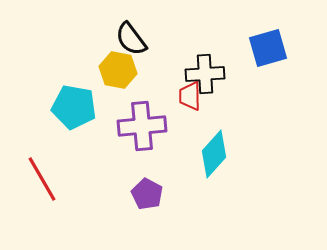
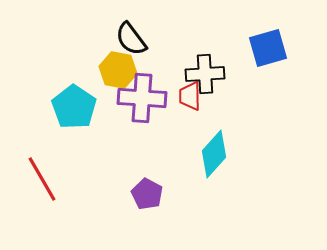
cyan pentagon: rotated 24 degrees clockwise
purple cross: moved 28 px up; rotated 9 degrees clockwise
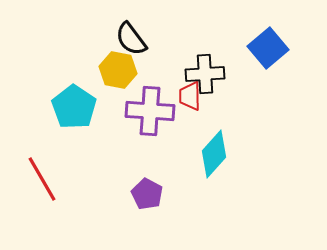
blue square: rotated 24 degrees counterclockwise
purple cross: moved 8 px right, 13 px down
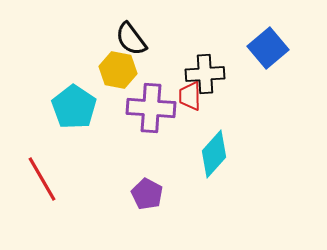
purple cross: moved 1 px right, 3 px up
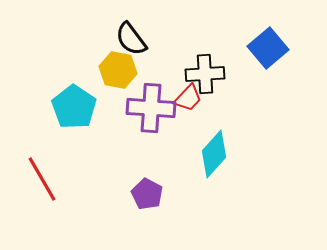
red trapezoid: moved 2 px left, 2 px down; rotated 136 degrees counterclockwise
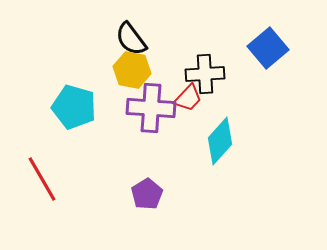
yellow hexagon: moved 14 px right
cyan pentagon: rotated 18 degrees counterclockwise
cyan diamond: moved 6 px right, 13 px up
purple pentagon: rotated 12 degrees clockwise
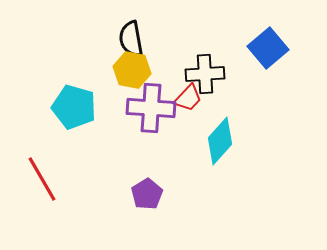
black semicircle: rotated 27 degrees clockwise
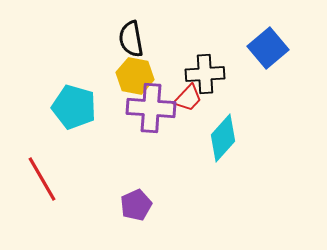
yellow hexagon: moved 3 px right, 6 px down
cyan diamond: moved 3 px right, 3 px up
purple pentagon: moved 11 px left, 11 px down; rotated 8 degrees clockwise
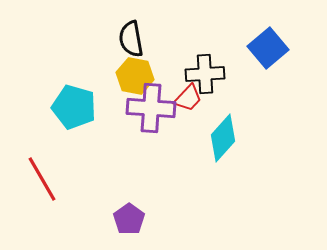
purple pentagon: moved 7 px left, 14 px down; rotated 12 degrees counterclockwise
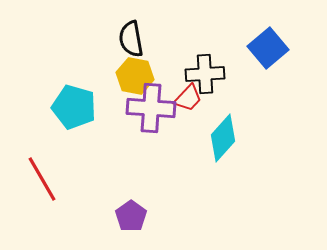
purple pentagon: moved 2 px right, 3 px up
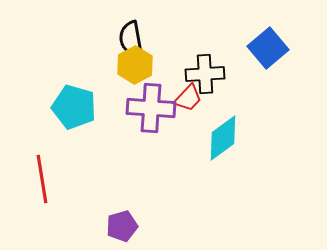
yellow hexagon: moved 11 px up; rotated 21 degrees clockwise
cyan diamond: rotated 12 degrees clockwise
red line: rotated 21 degrees clockwise
purple pentagon: moved 9 px left, 10 px down; rotated 20 degrees clockwise
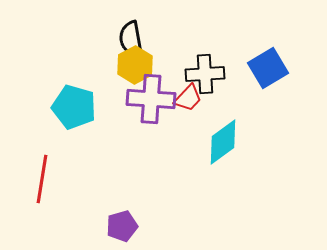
blue square: moved 20 px down; rotated 9 degrees clockwise
purple cross: moved 9 px up
cyan diamond: moved 4 px down
red line: rotated 18 degrees clockwise
